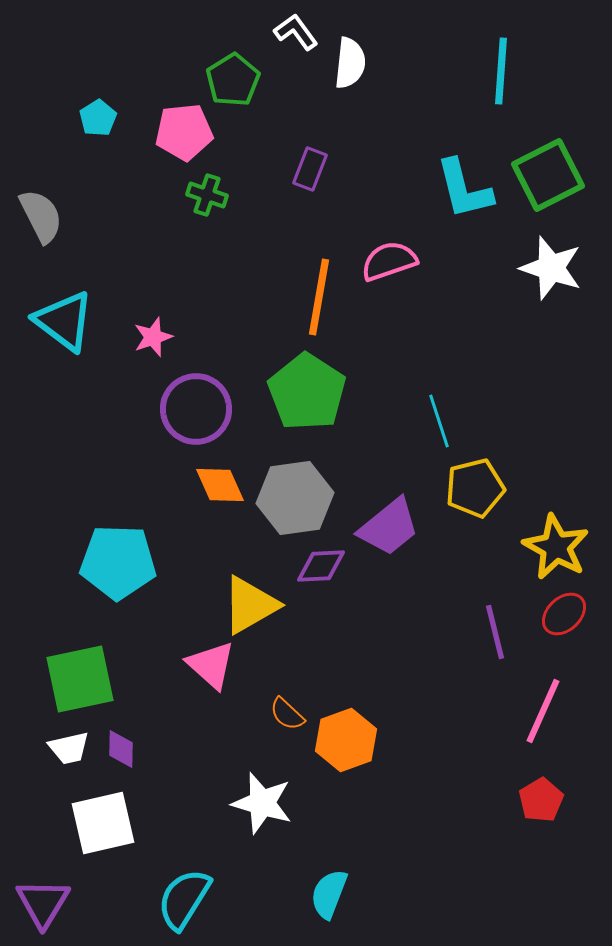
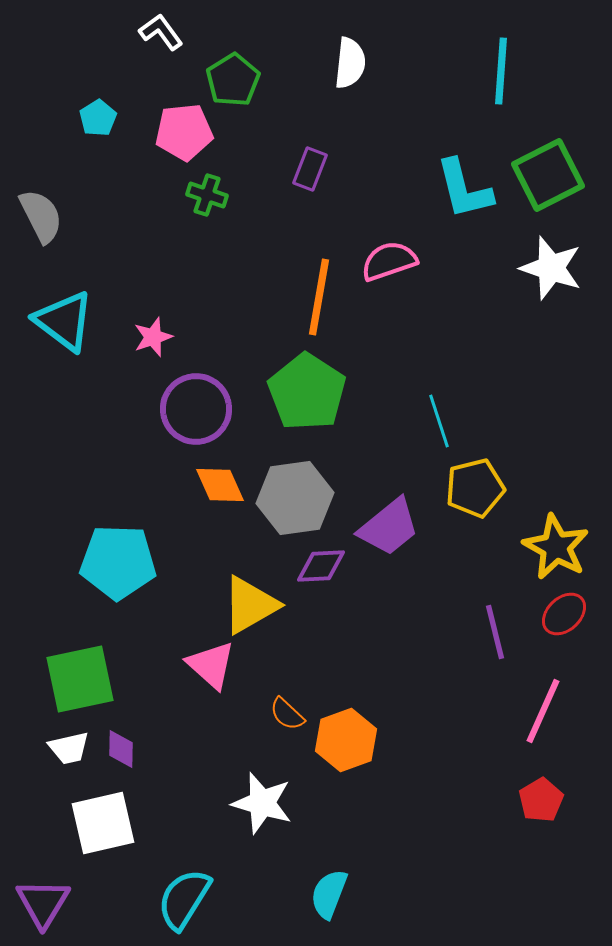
white L-shape at (296, 32): moved 135 px left
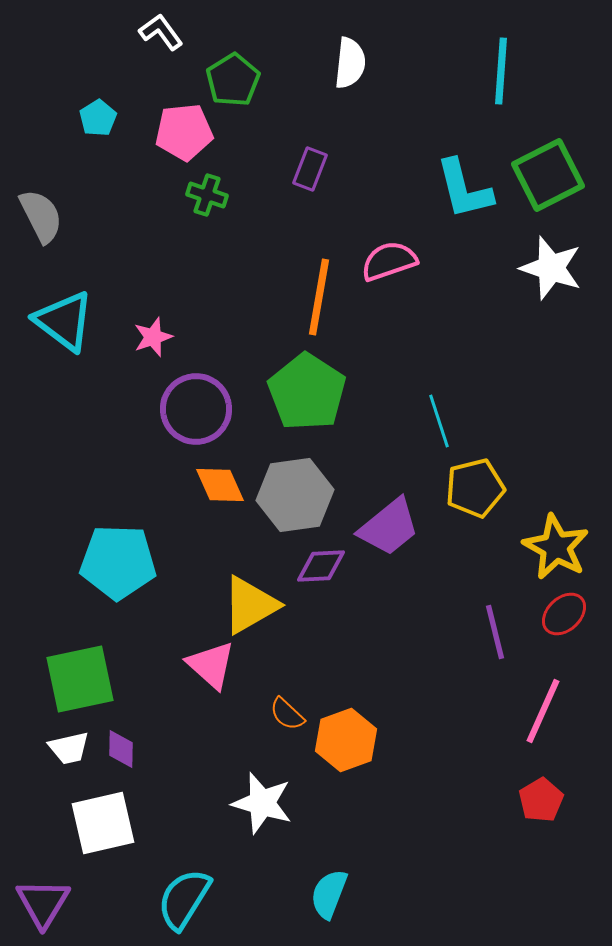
gray hexagon at (295, 498): moved 3 px up
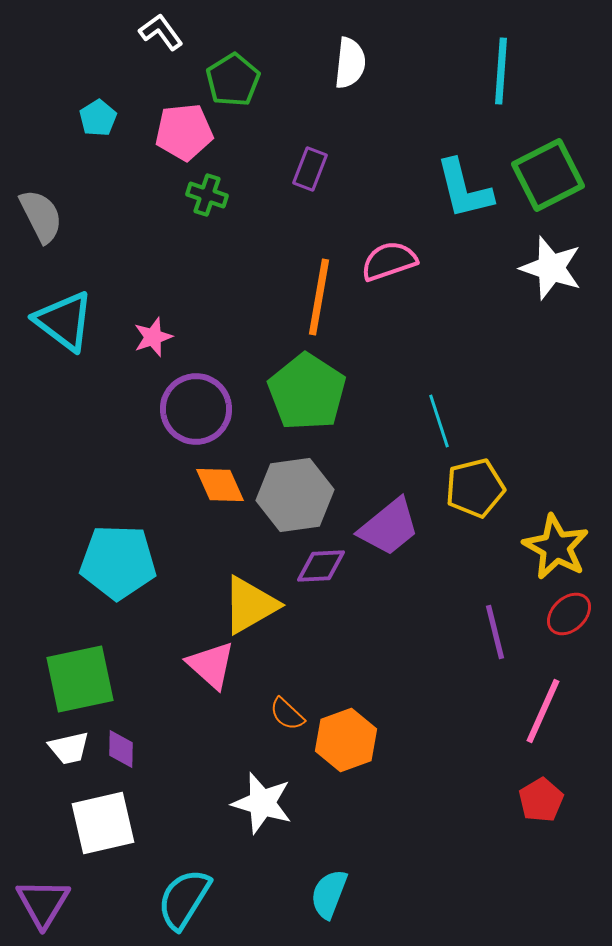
red ellipse at (564, 614): moved 5 px right
